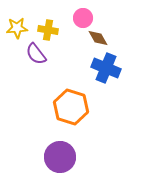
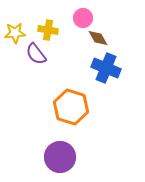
yellow star: moved 2 px left, 5 px down
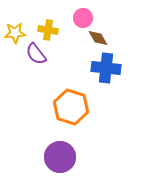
blue cross: rotated 16 degrees counterclockwise
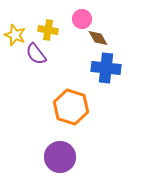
pink circle: moved 1 px left, 1 px down
yellow star: moved 2 px down; rotated 25 degrees clockwise
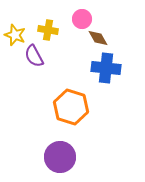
purple semicircle: moved 2 px left, 2 px down; rotated 10 degrees clockwise
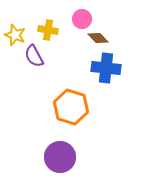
brown diamond: rotated 15 degrees counterclockwise
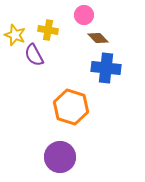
pink circle: moved 2 px right, 4 px up
purple semicircle: moved 1 px up
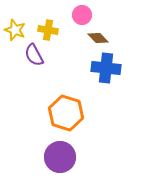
pink circle: moved 2 px left
yellow star: moved 5 px up
orange hexagon: moved 5 px left, 6 px down
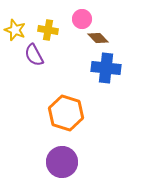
pink circle: moved 4 px down
purple circle: moved 2 px right, 5 px down
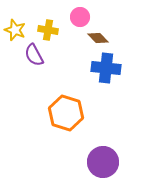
pink circle: moved 2 px left, 2 px up
purple circle: moved 41 px right
